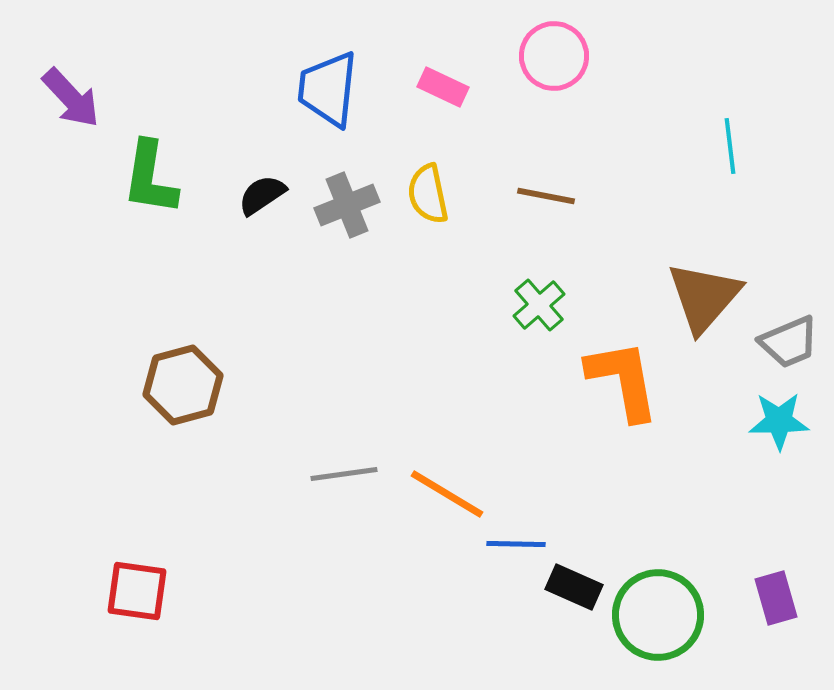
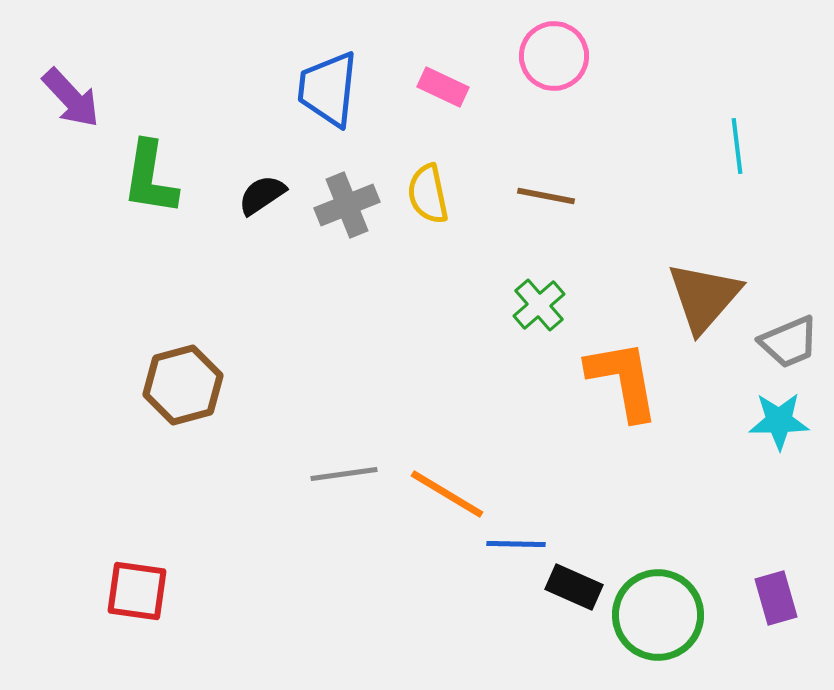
cyan line: moved 7 px right
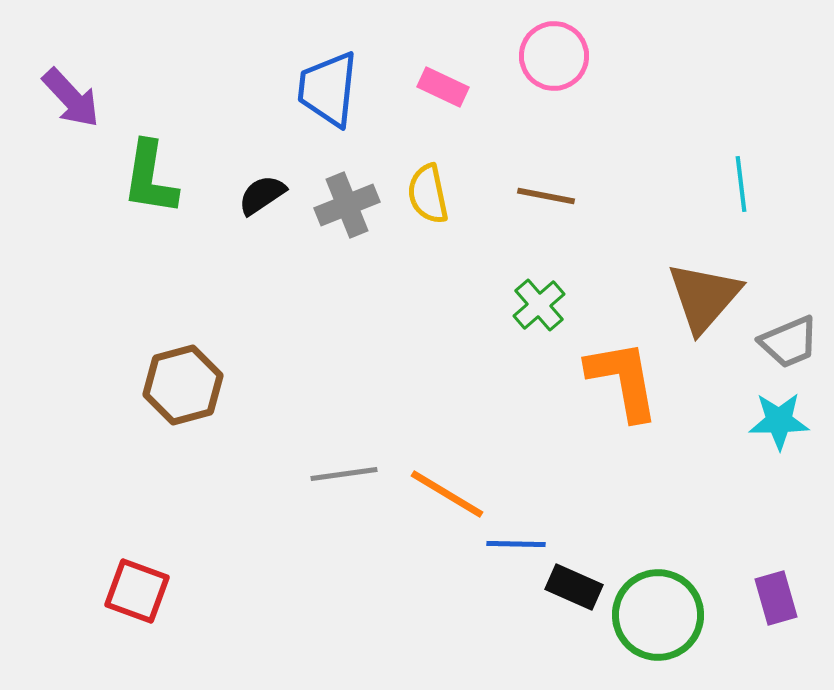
cyan line: moved 4 px right, 38 px down
red square: rotated 12 degrees clockwise
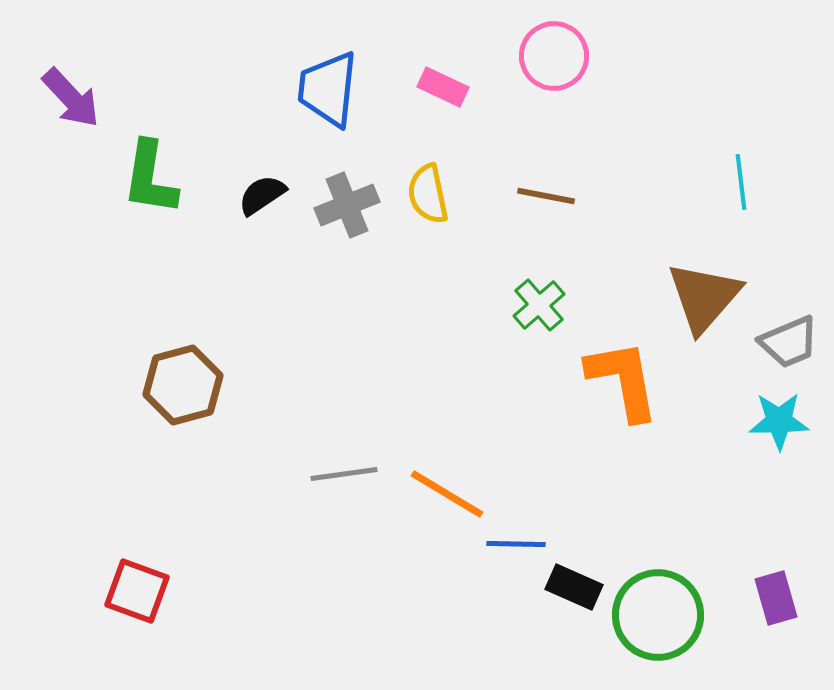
cyan line: moved 2 px up
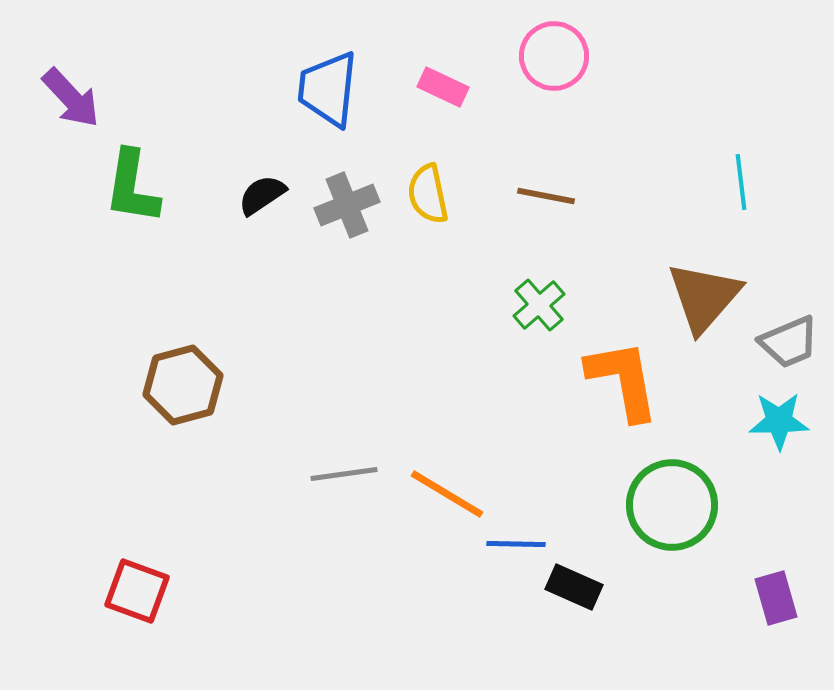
green L-shape: moved 18 px left, 9 px down
green circle: moved 14 px right, 110 px up
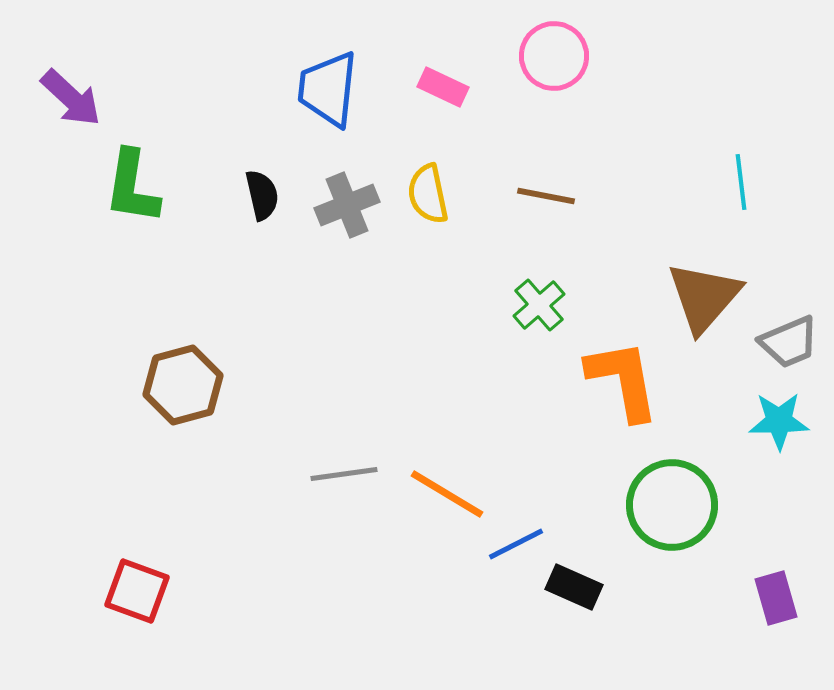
purple arrow: rotated 4 degrees counterclockwise
black semicircle: rotated 111 degrees clockwise
blue line: rotated 28 degrees counterclockwise
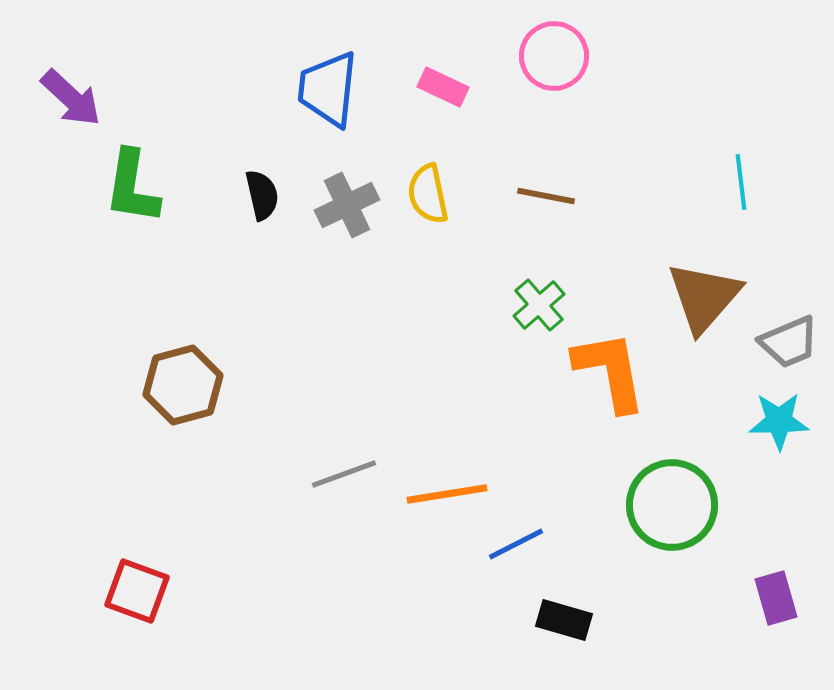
gray cross: rotated 4 degrees counterclockwise
orange L-shape: moved 13 px left, 9 px up
gray line: rotated 12 degrees counterclockwise
orange line: rotated 40 degrees counterclockwise
black rectangle: moved 10 px left, 33 px down; rotated 8 degrees counterclockwise
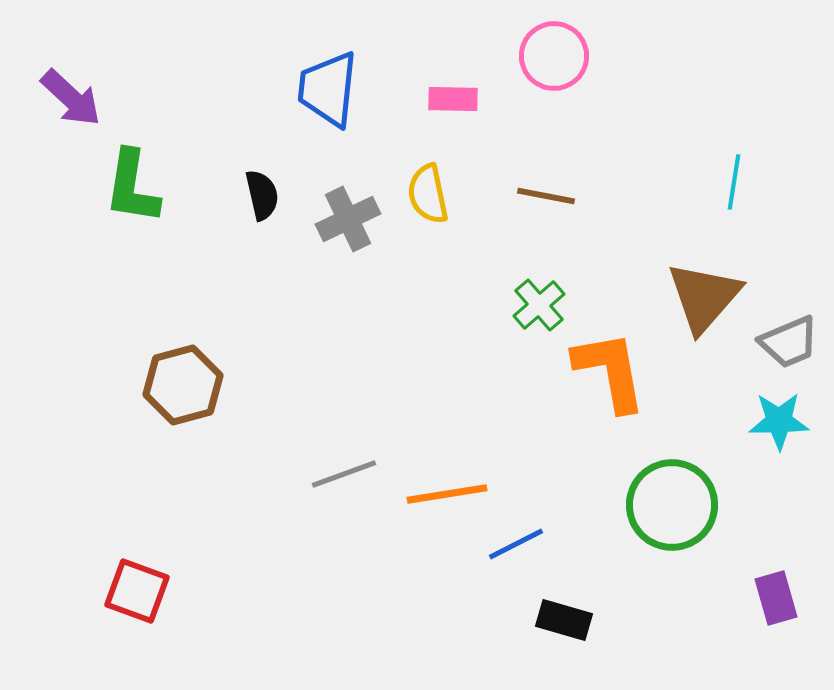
pink rectangle: moved 10 px right, 12 px down; rotated 24 degrees counterclockwise
cyan line: moved 7 px left; rotated 16 degrees clockwise
gray cross: moved 1 px right, 14 px down
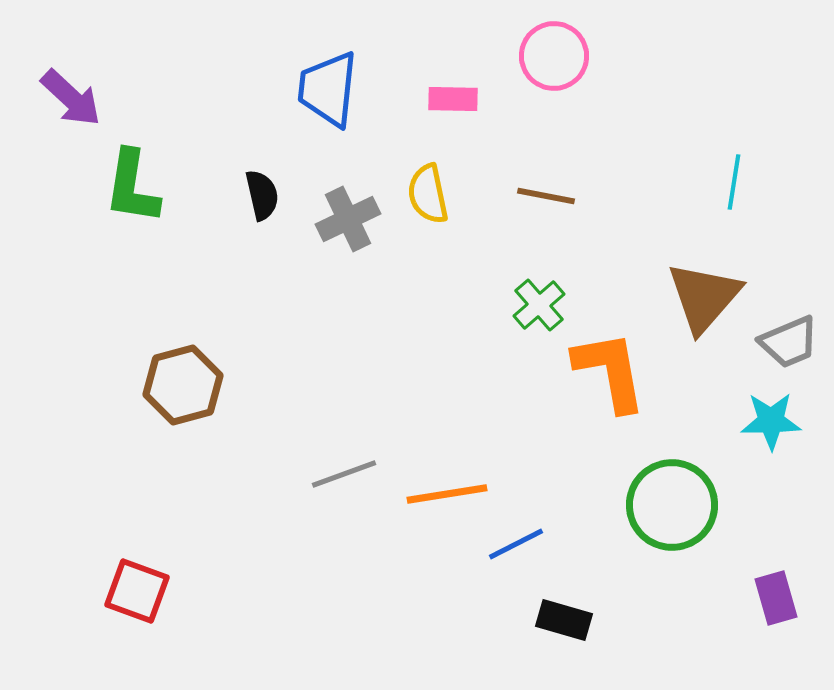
cyan star: moved 8 px left
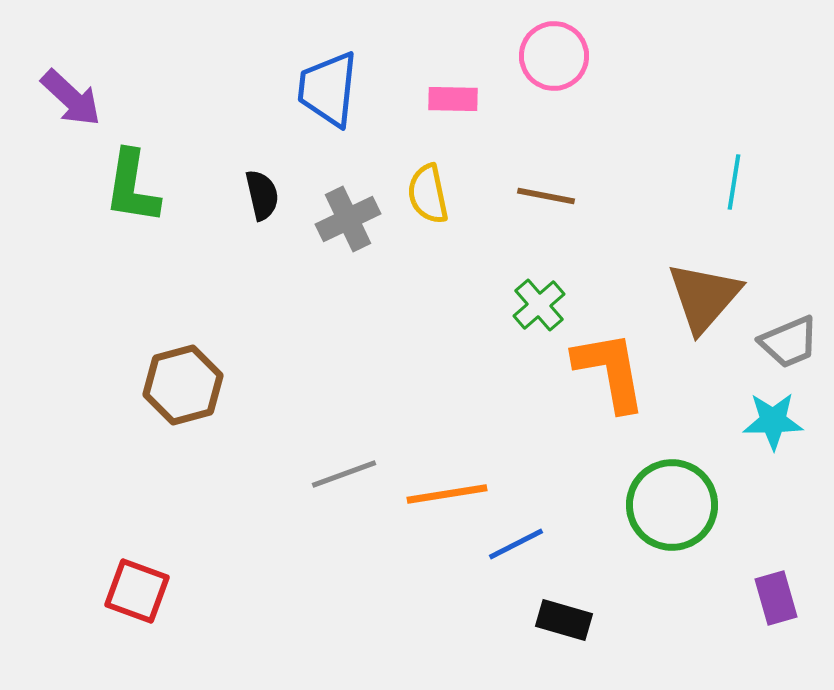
cyan star: moved 2 px right
